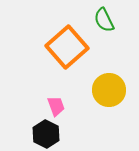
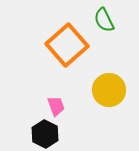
orange square: moved 2 px up
black hexagon: moved 1 px left
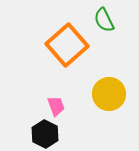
yellow circle: moved 4 px down
